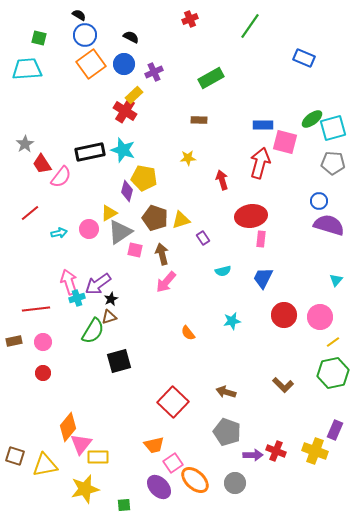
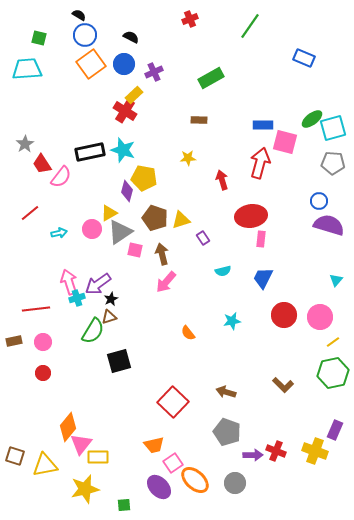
pink circle at (89, 229): moved 3 px right
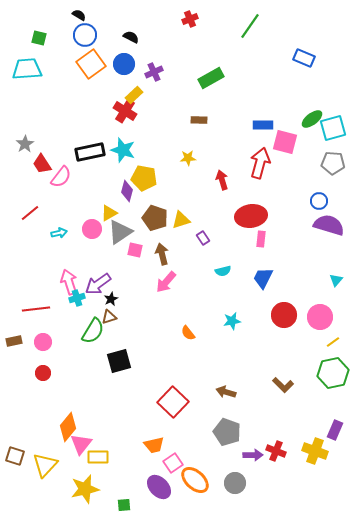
yellow triangle at (45, 465): rotated 36 degrees counterclockwise
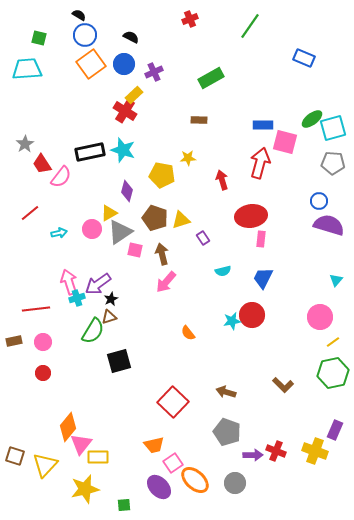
yellow pentagon at (144, 178): moved 18 px right, 3 px up
red circle at (284, 315): moved 32 px left
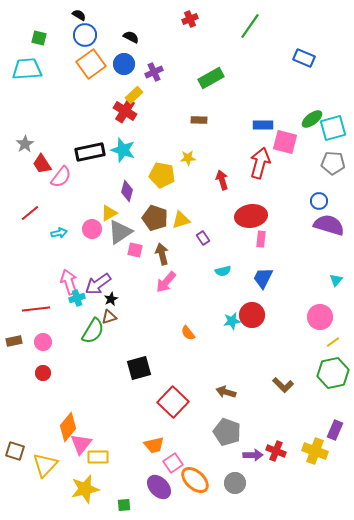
black square at (119, 361): moved 20 px right, 7 px down
brown square at (15, 456): moved 5 px up
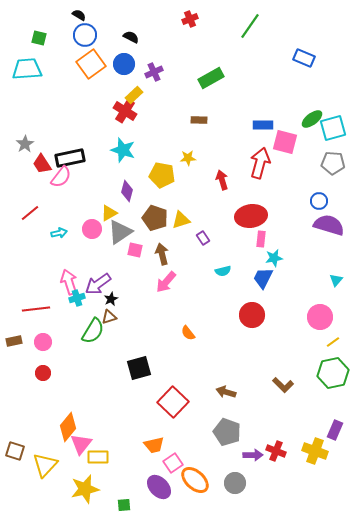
black rectangle at (90, 152): moved 20 px left, 6 px down
cyan star at (232, 321): moved 42 px right, 63 px up
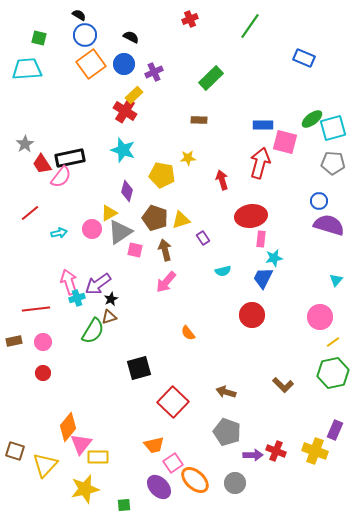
green rectangle at (211, 78): rotated 15 degrees counterclockwise
brown arrow at (162, 254): moved 3 px right, 4 px up
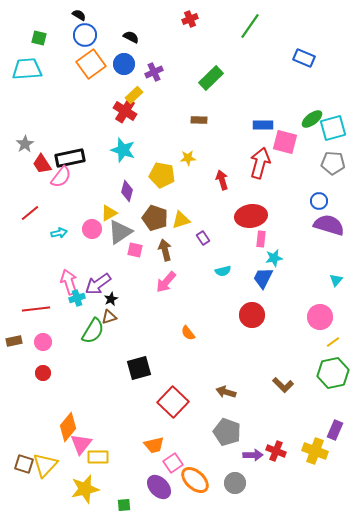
brown square at (15, 451): moved 9 px right, 13 px down
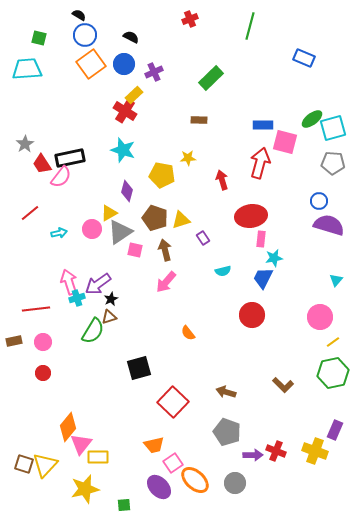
green line at (250, 26): rotated 20 degrees counterclockwise
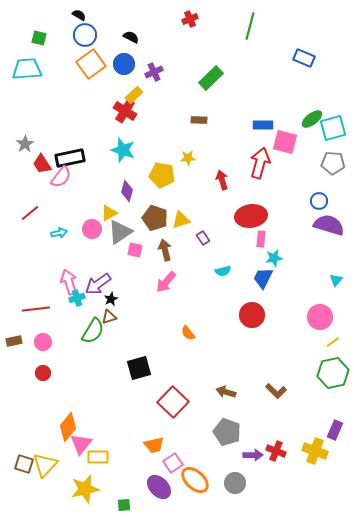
brown L-shape at (283, 385): moved 7 px left, 6 px down
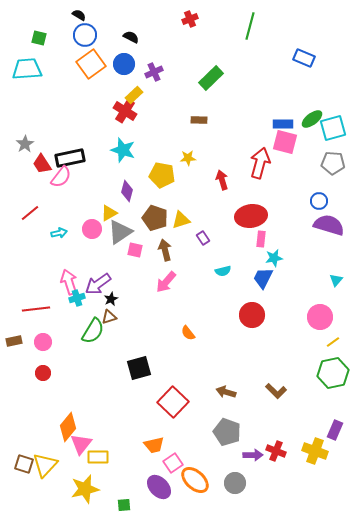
blue rectangle at (263, 125): moved 20 px right, 1 px up
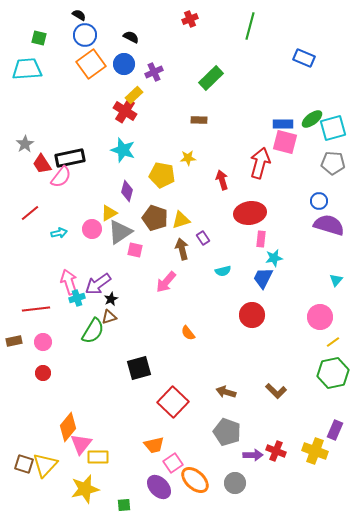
red ellipse at (251, 216): moved 1 px left, 3 px up
brown arrow at (165, 250): moved 17 px right, 1 px up
